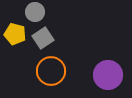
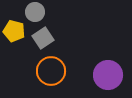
yellow pentagon: moved 1 px left, 3 px up
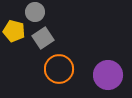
orange circle: moved 8 px right, 2 px up
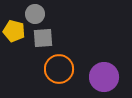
gray circle: moved 2 px down
gray square: rotated 30 degrees clockwise
purple circle: moved 4 px left, 2 px down
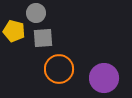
gray circle: moved 1 px right, 1 px up
purple circle: moved 1 px down
